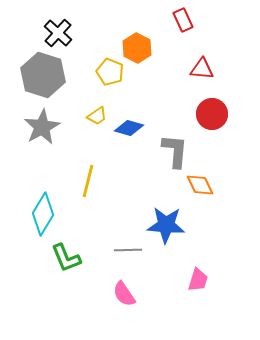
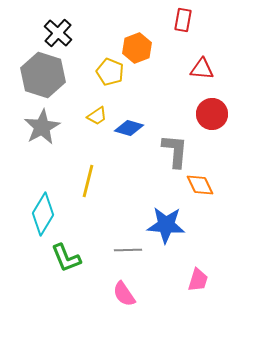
red rectangle: rotated 35 degrees clockwise
orange hexagon: rotated 12 degrees clockwise
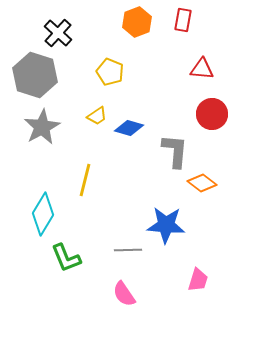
orange hexagon: moved 26 px up
gray hexagon: moved 8 px left
yellow line: moved 3 px left, 1 px up
orange diamond: moved 2 px right, 2 px up; rotated 28 degrees counterclockwise
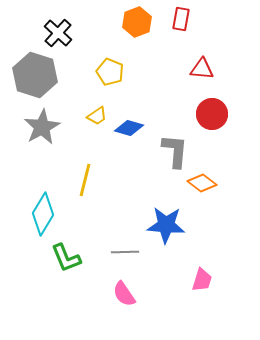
red rectangle: moved 2 px left, 1 px up
gray line: moved 3 px left, 2 px down
pink trapezoid: moved 4 px right
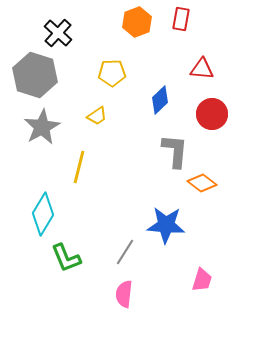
yellow pentagon: moved 2 px right, 1 px down; rotated 24 degrees counterclockwise
blue diamond: moved 31 px right, 28 px up; rotated 60 degrees counterclockwise
yellow line: moved 6 px left, 13 px up
gray line: rotated 56 degrees counterclockwise
pink semicircle: rotated 40 degrees clockwise
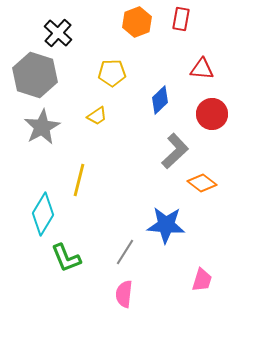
gray L-shape: rotated 42 degrees clockwise
yellow line: moved 13 px down
